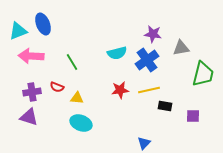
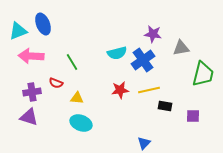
blue cross: moved 4 px left
red semicircle: moved 1 px left, 4 px up
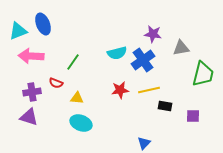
green line: moved 1 px right; rotated 66 degrees clockwise
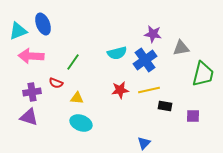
blue cross: moved 2 px right
